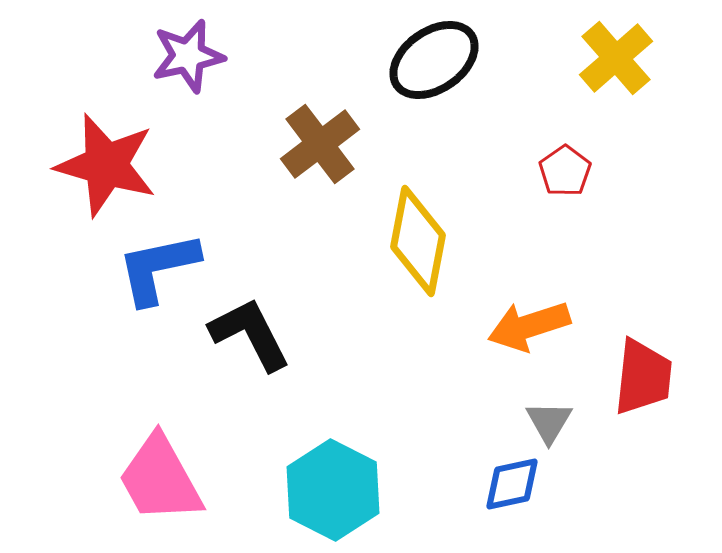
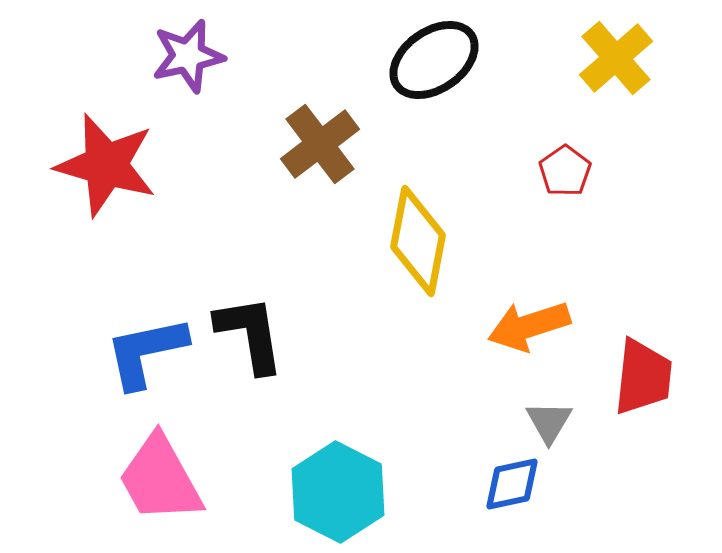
blue L-shape: moved 12 px left, 84 px down
black L-shape: rotated 18 degrees clockwise
cyan hexagon: moved 5 px right, 2 px down
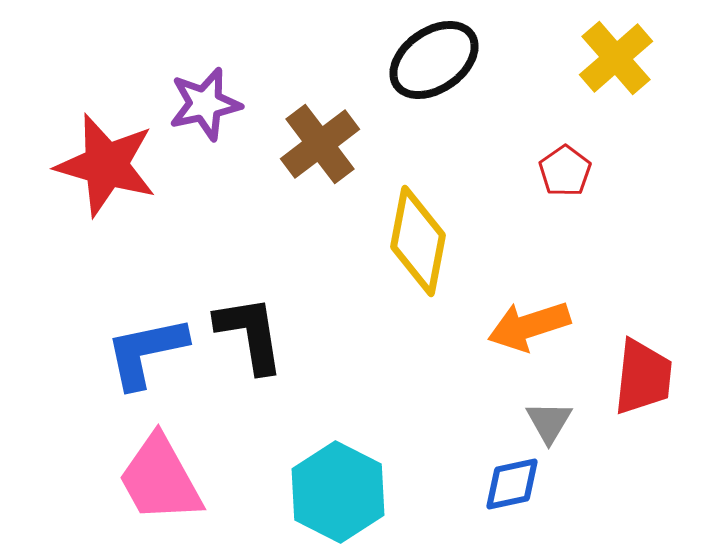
purple star: moved 17 px right, 48 px down
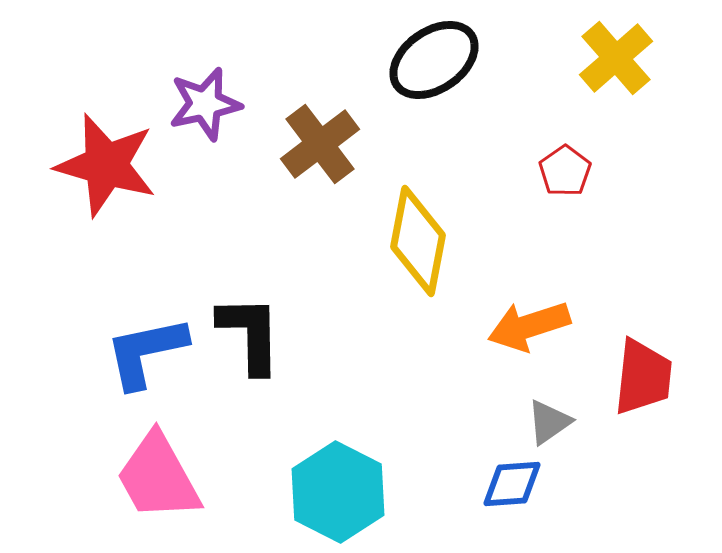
black L-shape: rotated 8 degrees clockwise
gray triangle: rotated 24 degrees clockwise
pink trapezoid: moved 2 px left, 2 px up
blue diamond: rotated 8 degrees clockwise
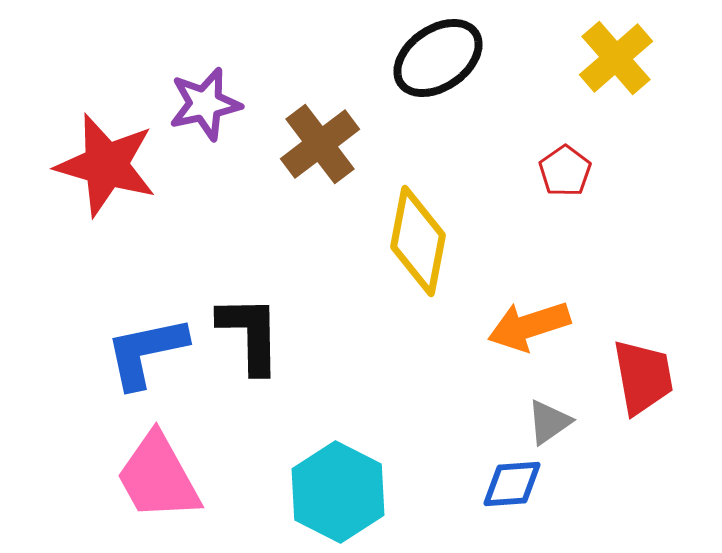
black ellipse: moved 4 px right, 2 px up
red trapezoid: rotated 16 degrees counterclockwise
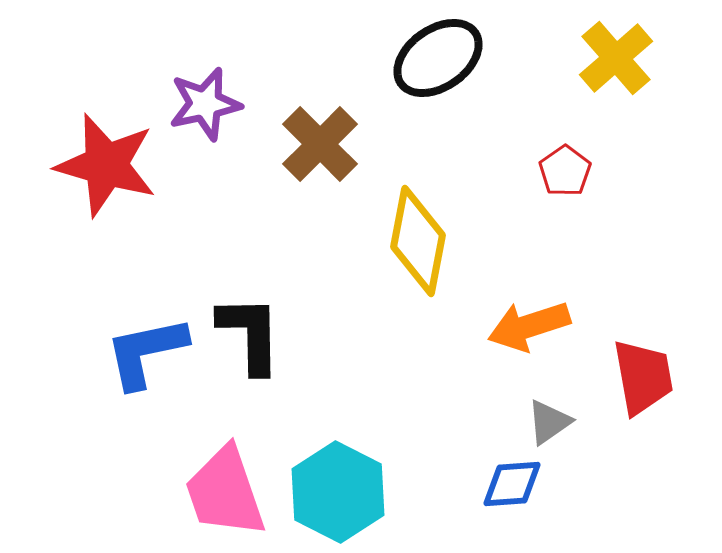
brown cross: rotated 8 degrees counterclockwise
pink trapezoid: moved 67 px right, 15 px down; rotated 10 degrees clockwise
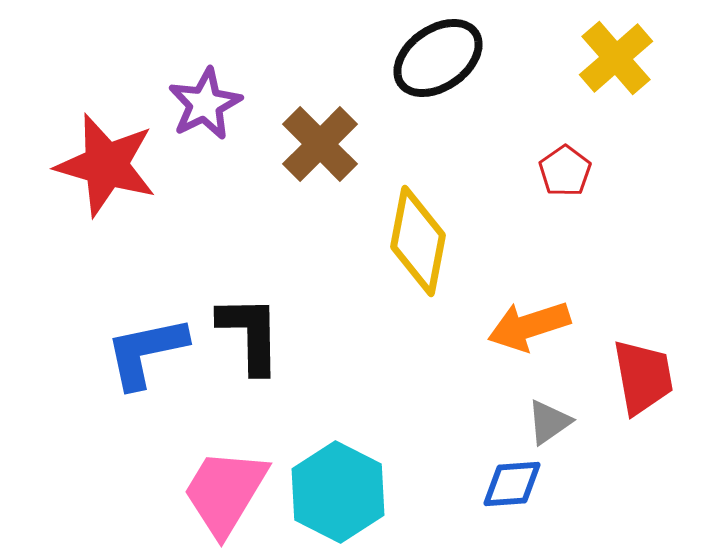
purple star: rotated 14 degrees counterclockwise
pink trapezoid: rotated 50 degrees clockwise
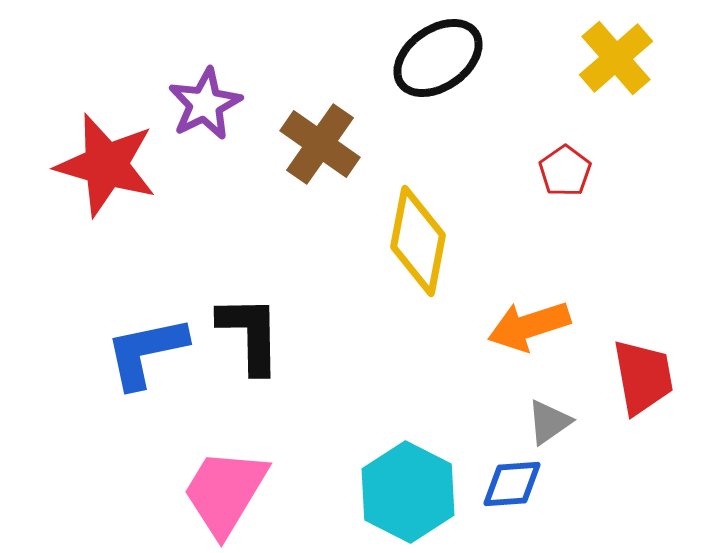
brown cross: rotated 10 degrees counterclockwise
cyan hexagon: moved 70 px right
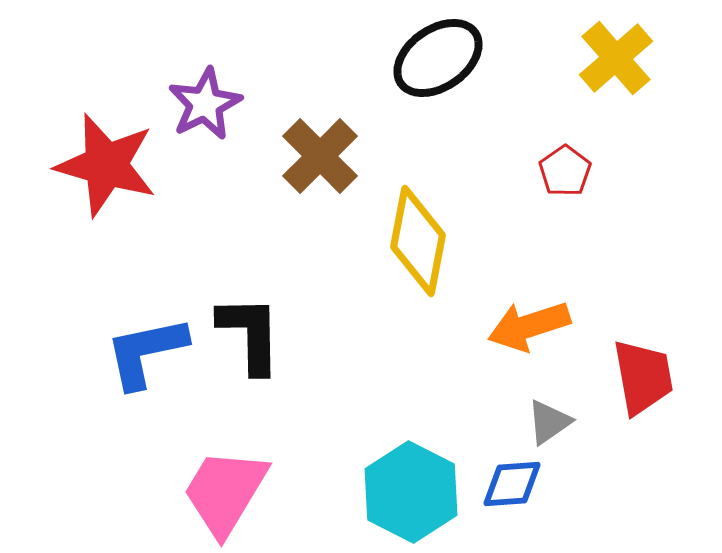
brown cross: moved 12 px down; rotated 10 degrees clockwise
cyan hexagon: moved 3 px right
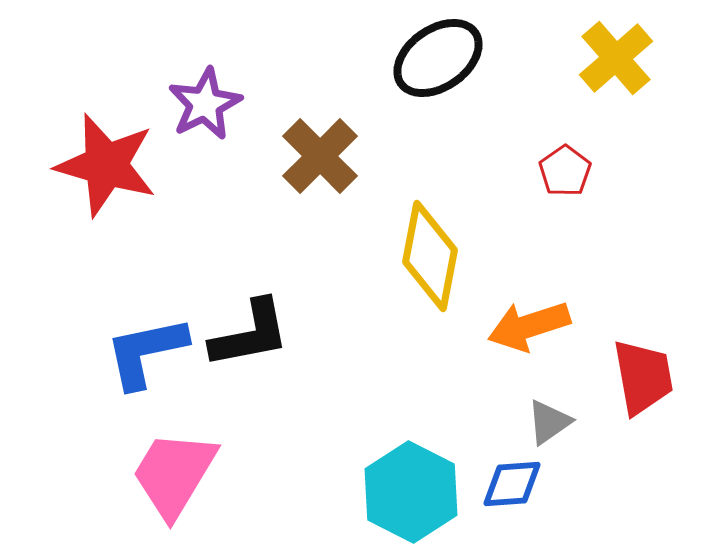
yellow diamond: moved 12 px right, 15 px down
black L-shape: rotated 80 degrees clockwise
pink trapezoid: moved 51 px left, 18 px up
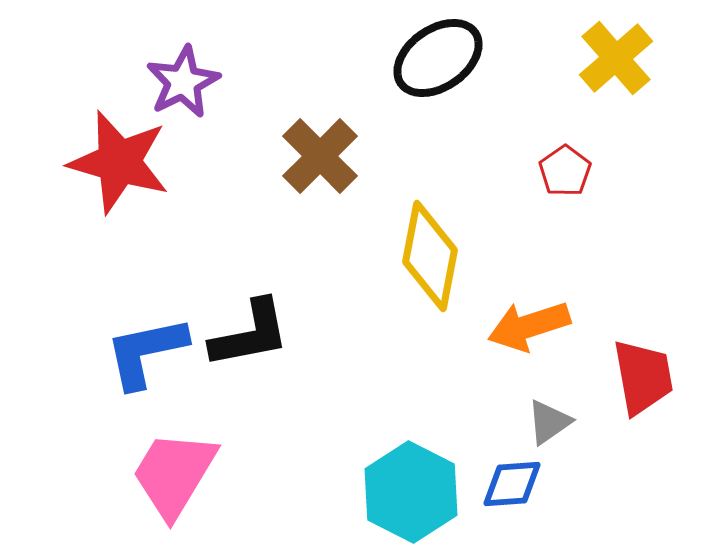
purple star: moved 22 px left, 22 px up
red star: moved 13 px right, 3 px up
